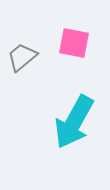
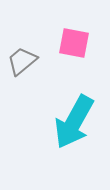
gray trapezoid: moved 4 px down
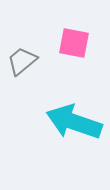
cyan arrow: rotated 80 degrees clockwise
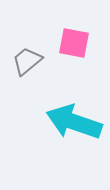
gray trapezoid: moved 5 px right
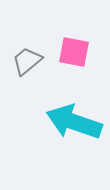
pink square: moved 9 px down
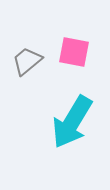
cyan arrow: moved 2 px left; rotated 78 degrees counterclockwise
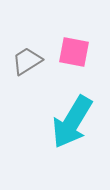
gray trapezoid: rotated 8 degrees clockwise
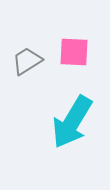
pink square: rotated 8 degrees counterclockwise
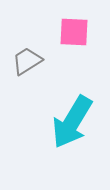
pink square: moved 20 px up
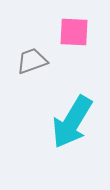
gray trapezoid: moved 5 px right; rotated 12 degrees clockwise
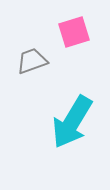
pink square: rotated 20 degrees counterclockwise
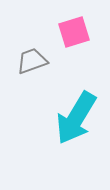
cyan arrow: moved 4 px right, 4 px up
